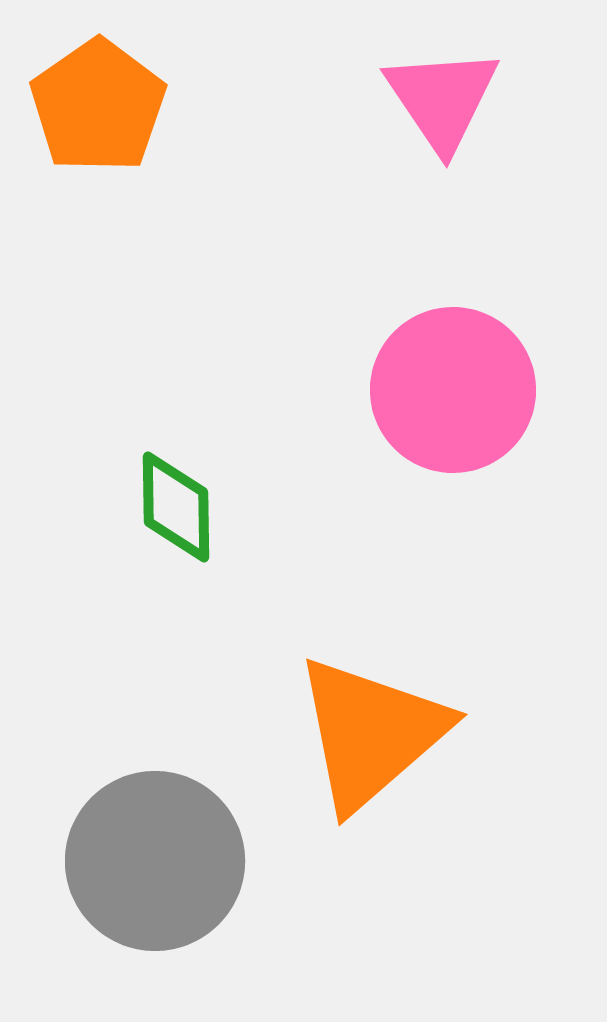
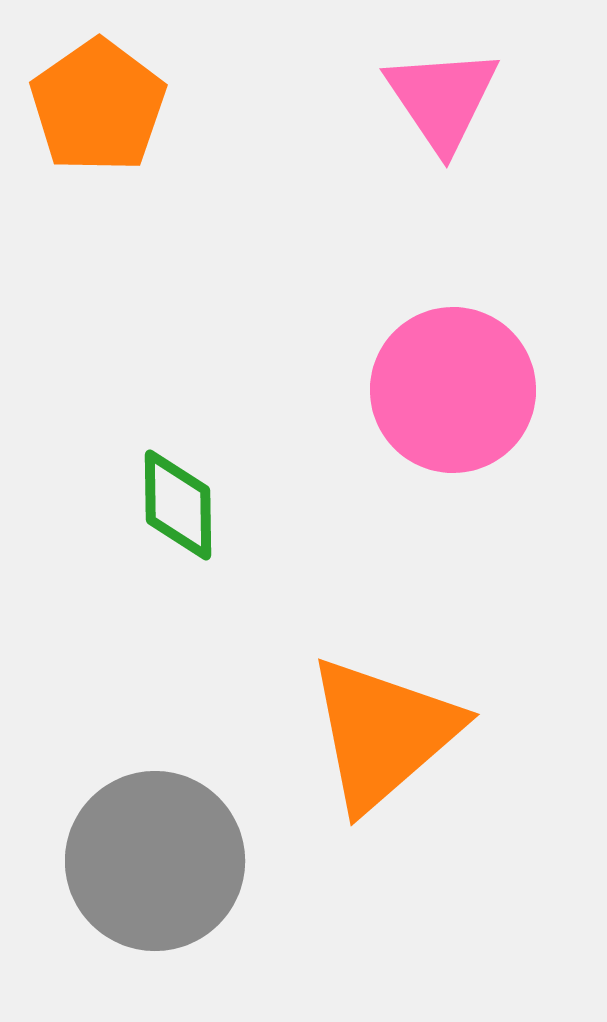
green diamond: moved 2 px right, 2 px up
orange triangle: moved 12 px right
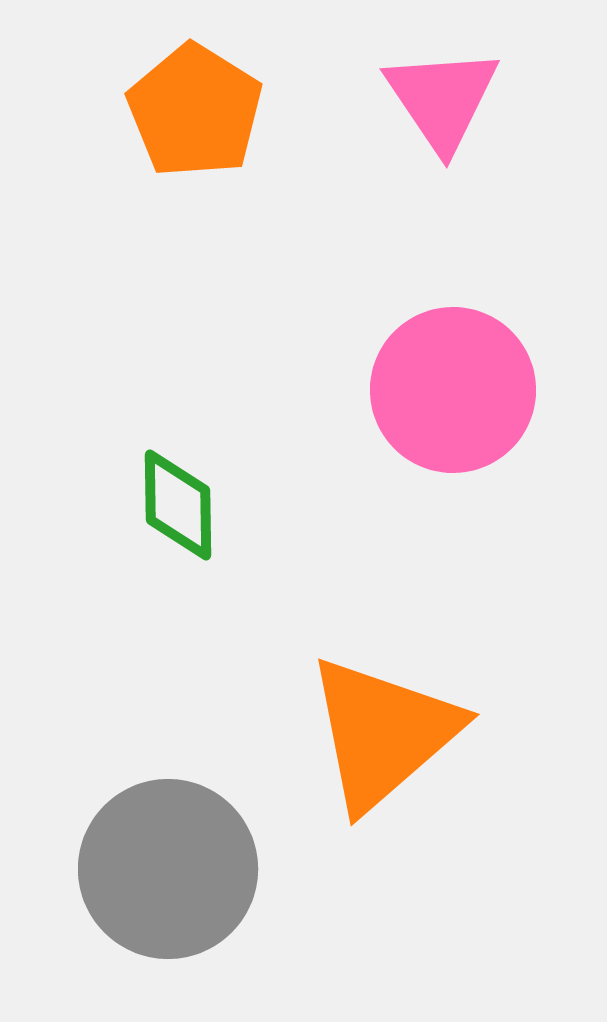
orange pentagon: moved 97 px right, 5 px down; rotated 5 degrees counterclockwise
gray circle: moved 13 px right, 8 px down
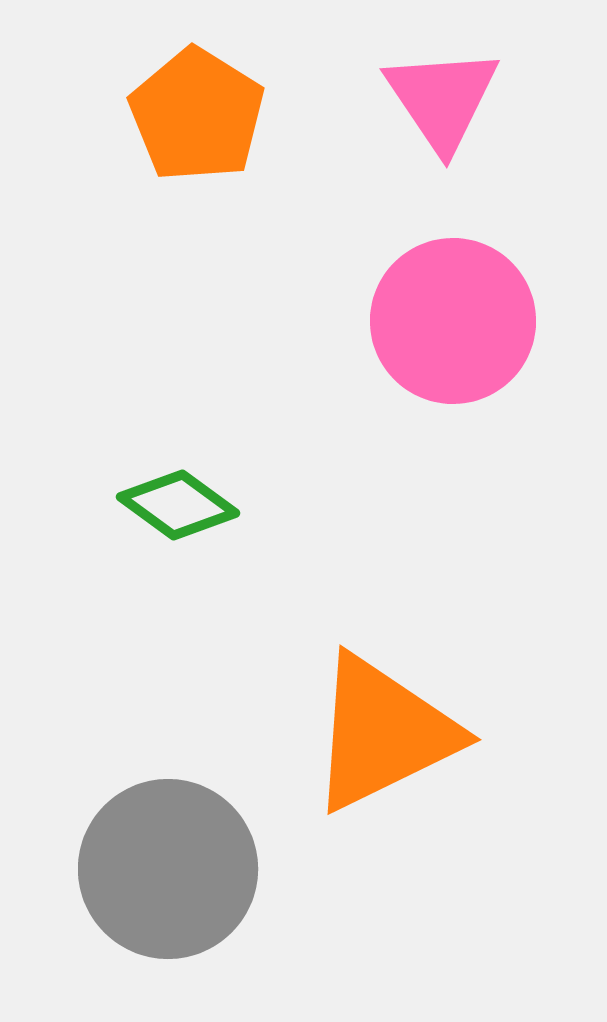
orange pentagon: moved 2 px right, 4 px down
pink circle: moved 69 px up
green diamond: rotated 53 degrees counterclockwise
orange triangle: rotated 15 degrees clockwise
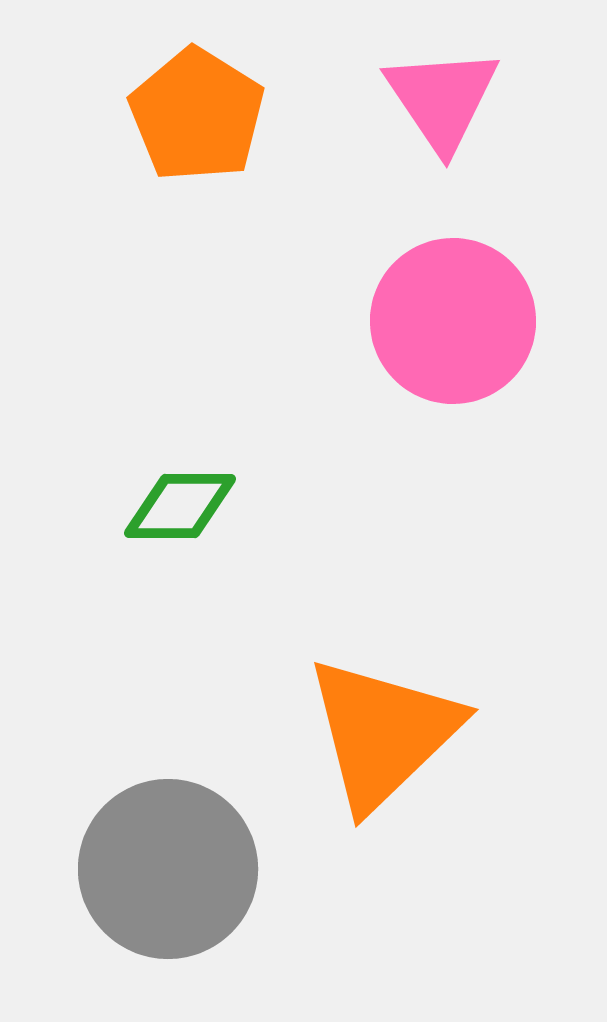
green diamond: moved 2 px right, 1 px down; rotated 36 degrees counterclockwise
orange triangle: rotated 18 degrees counterclockwise
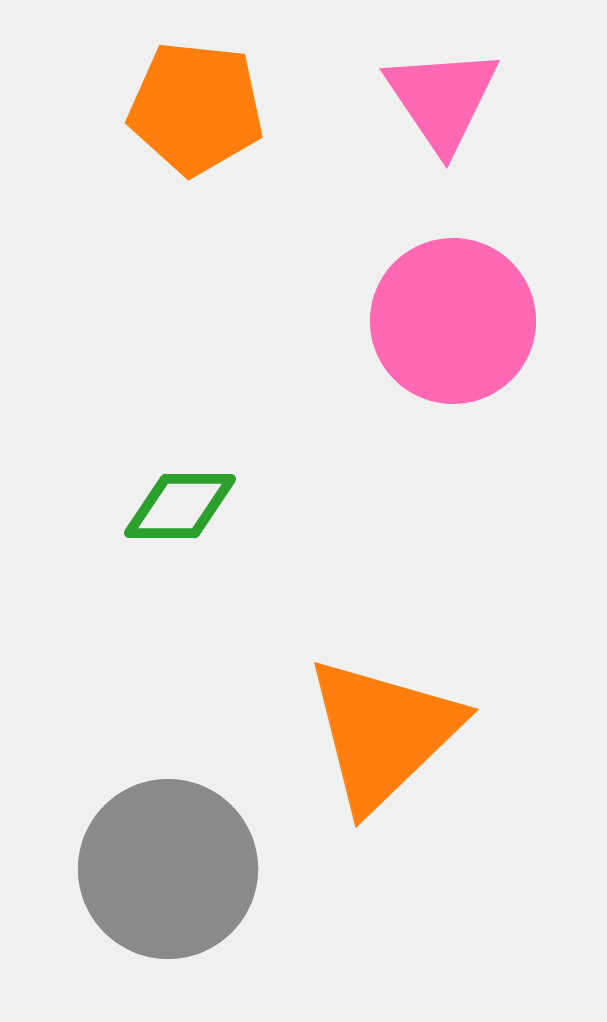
orange pentagon: moved 1 px left, 7 px up; rotated 26 degrees counterclockwise
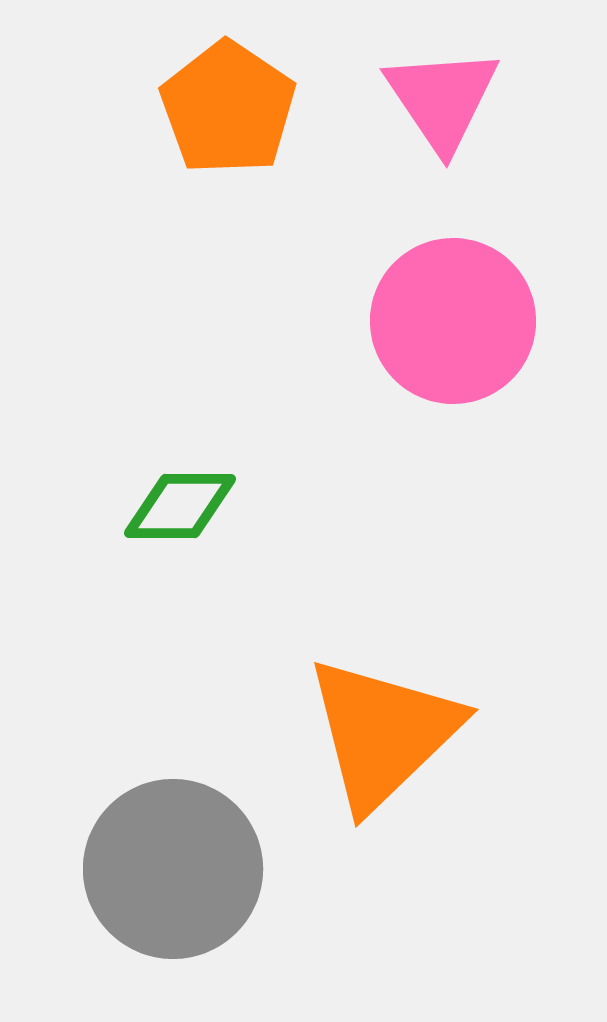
orange pentagon: moved 32 px right; rotated 28 degrees clockwise
gray circle: moved 5 px right
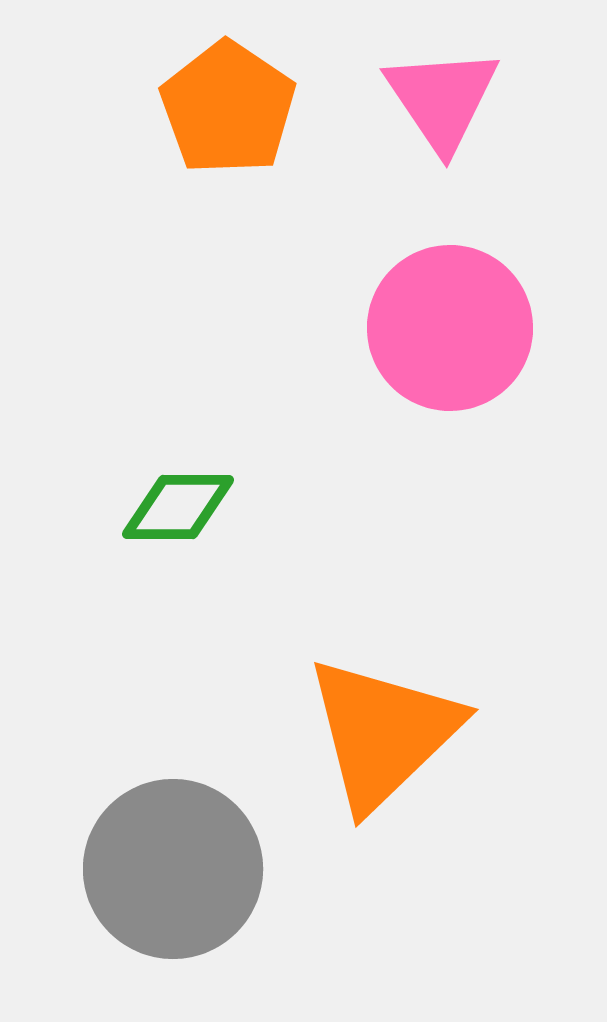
pink circle: moved 3 px left, 7 px down
green diamond: moved 2 px left, 1 px down
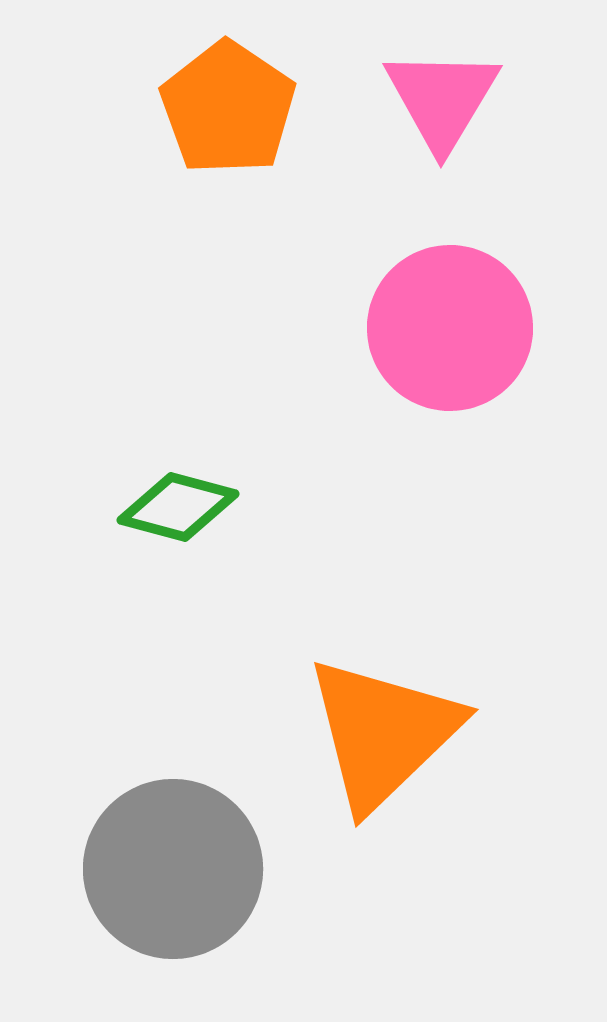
pink triangle: rotated 5 degrees clockwise
green diamond: rotated 15 degrees clockwise
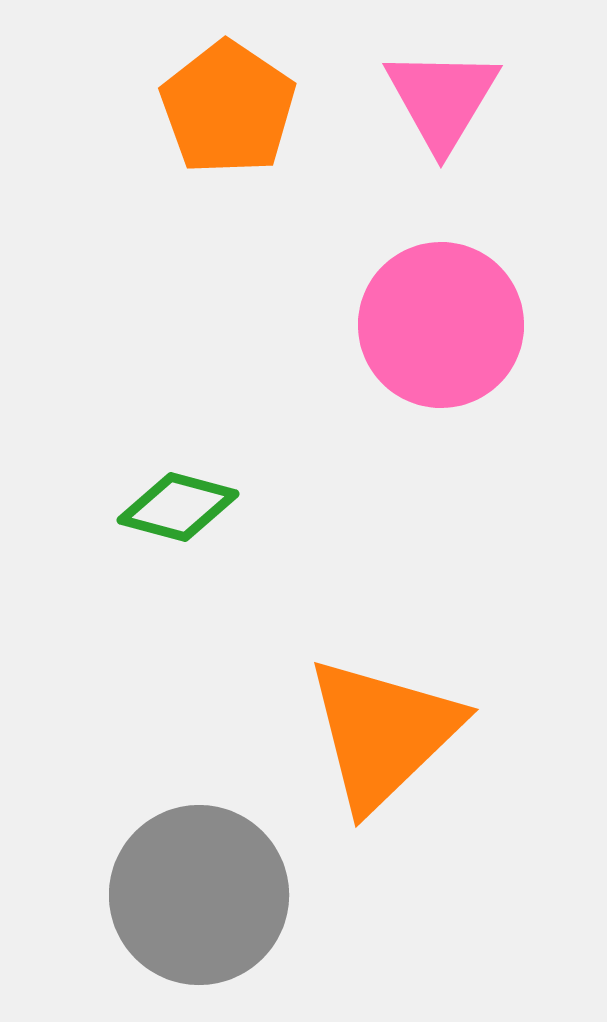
pink circle: moved 9 px left, 3 px up
gray circle: moved 26 px right, 26 px down
